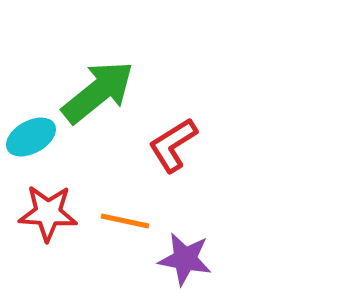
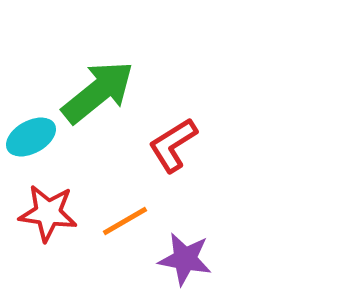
red star: rotated 4 degrees clockwise
orange line: rotated 42 degrees counterclockwise
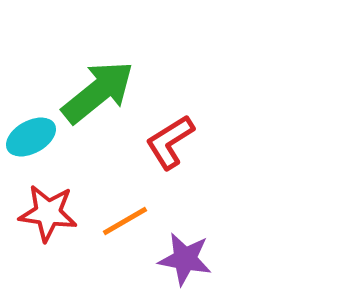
red L-shape: moved 3 px left, 3 px up
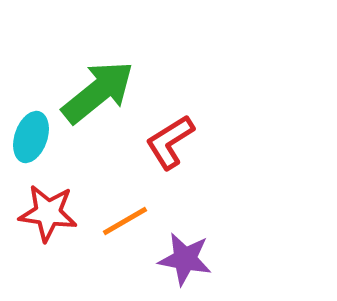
cyan ellipse: rotated 42 degrees counterclockwise
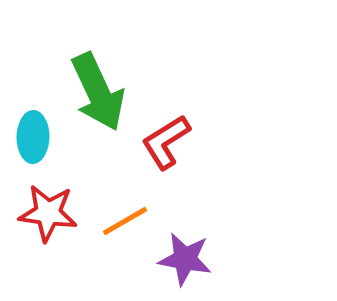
green arrow: rotated 104 degrees clockwise
cyan ellipse: moved 2 px right; rotated 18 degrees counterclockwise
red L-shape: moved 4 px left
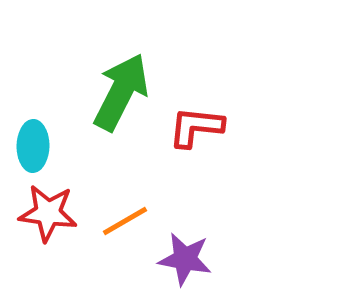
green arrow: moved 23 px right; rotated 128 degrees counterclockwise
cyan ellipse: moved 9 px down
red L-shape: moved 30 px right, 15 px up; rotated 38 degrees clockwise
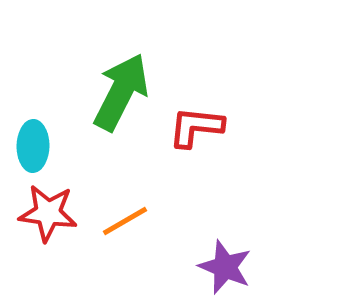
purple star: moved 40 px right, 8 px down; rotated 12 degrees clockwise
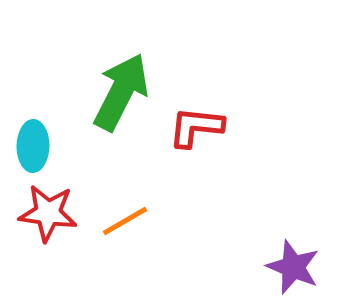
purple star: moved 68 px right
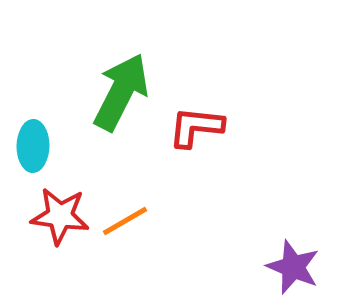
red star: moved 12 px right, 3 px down
